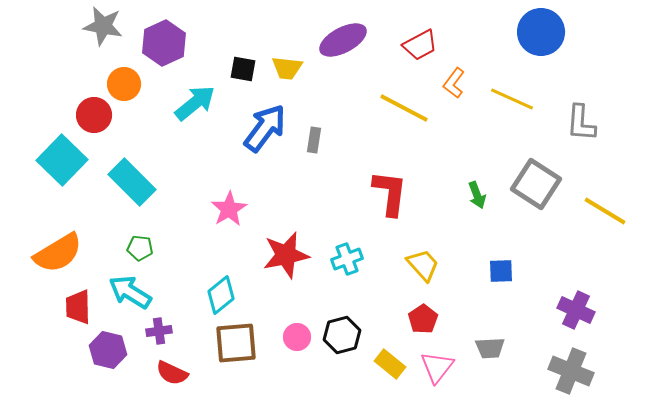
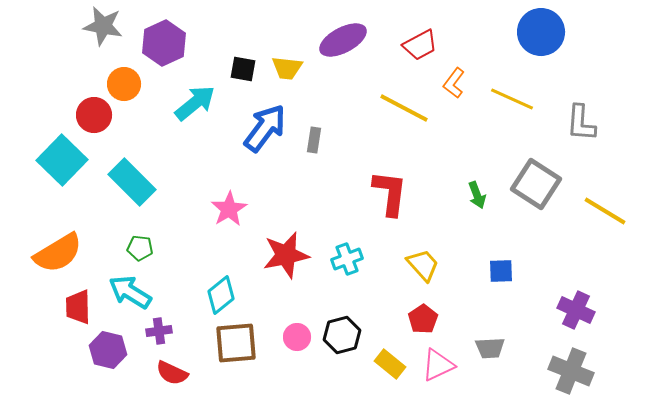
pink triangle at (437, 367): moved 1 px right, 2 px up; rotated 27 degrees clockwise
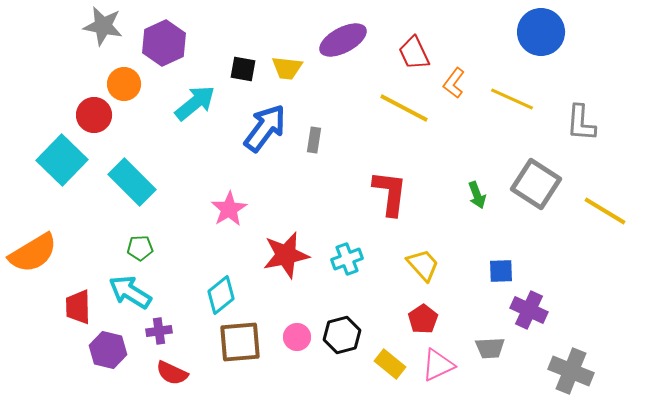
red trapezoid at (420, 45): moved 6 px left, 8 px down; rotated 93 degrees clockwise
green pentagon at (140, 248): rotated 10 degrees counterclockwise
orange semicircle at (58, 253): moved 25 px left
purple cross at (576, 310): moved 47 px left
brown square at (236, 343): moved 4 px right, 1 px up
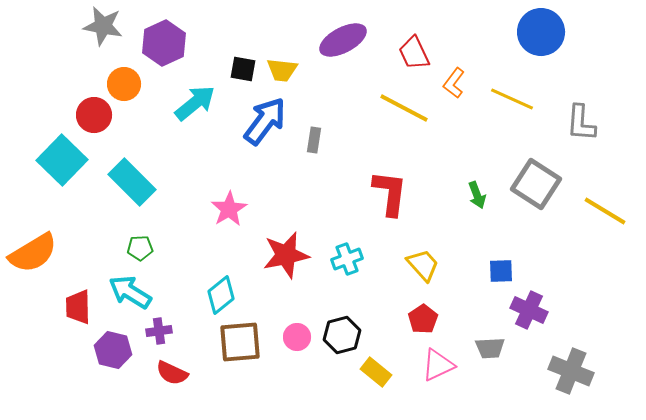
yellow trapezoid at (287, 68): moved 5 px left, 2 px down
blue arrow at (265, 128): moved 7 px up
purple hexagon at (108, 350): moved 5 px right
yellow rectangle at (390, 364): moved 14 px left, 8 px down
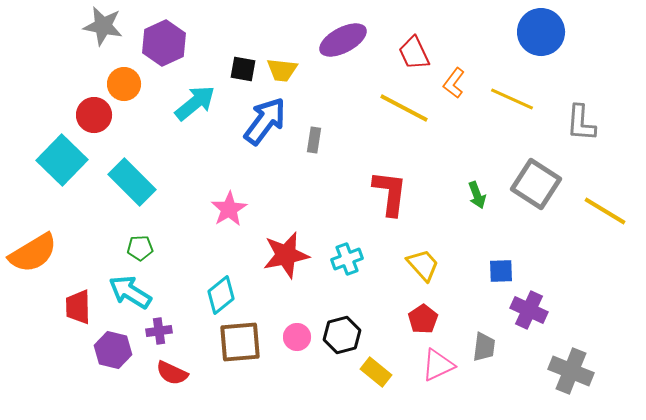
gray trapezoid at (490, 348): moved 6 px left, 1 px up; rotated 80 degrees counterclockwise
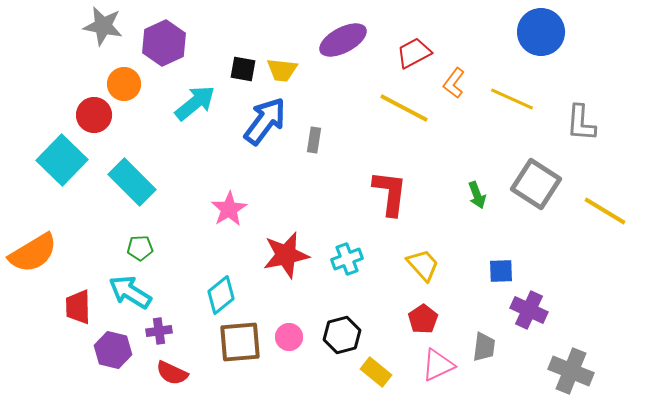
red trapezoid at (414, 53): rotated 87 degrees clockwise
pink circle at (297, 337): moved 8 px left
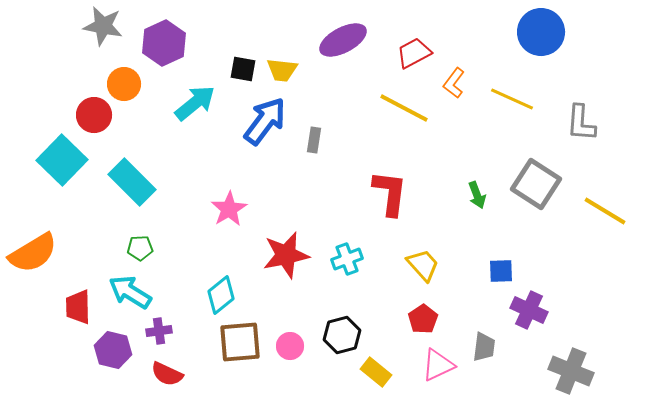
pink circle at (289, 337): moved 1 px right, 9 px down
red semicircle at (172, 373): moved 5 px left, 1 px down
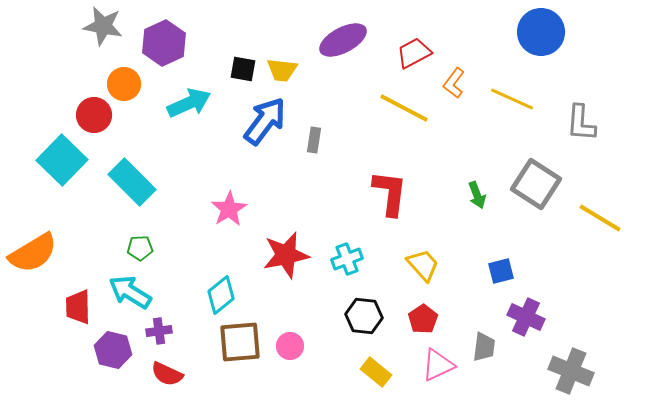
cyan arrow at (195, 103): moved 6 px left; rotated 15 degrees clockwise
yellow line at (605, 211): moved 5 px left, 7 px down
blue square at (501, 271): rotated 12 degrees counterclockwise
purple cross at (529, 310): moved 3 px left, 7 px down
black hexagon at (342, 335): moved 22 px right, 19 px up; rotated 21 degrees clockwise
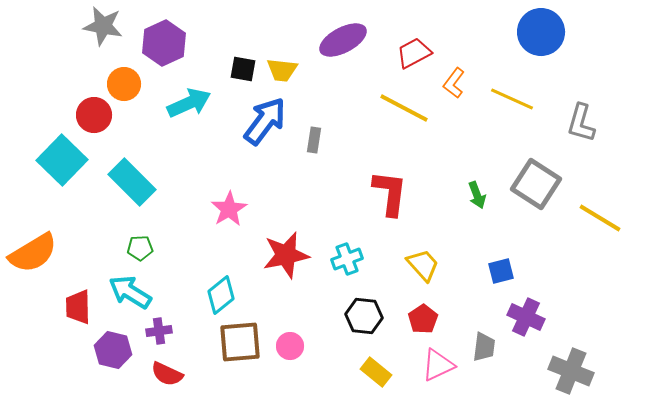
gray L-shape at (581, 123): rotated 12 degrees clockwise
